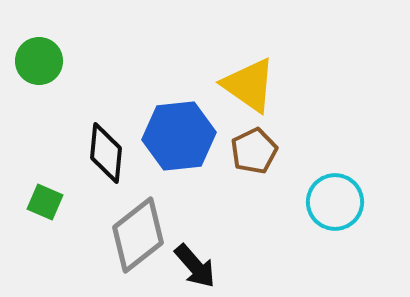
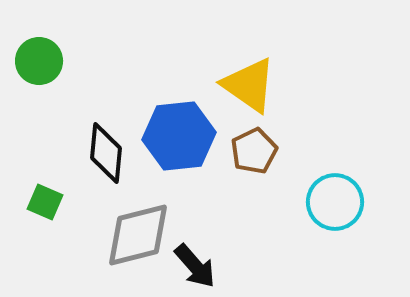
gray diamond: rotated 24 degrees clockwise
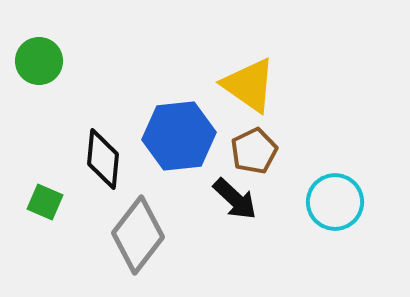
black diamond: moved 3 px left, 6 px down
gray diamond: rotated 38 degrees counterclockwise
black arrow: moved 40 px right, 67 px up; rotated 6 degrees counterclockwise
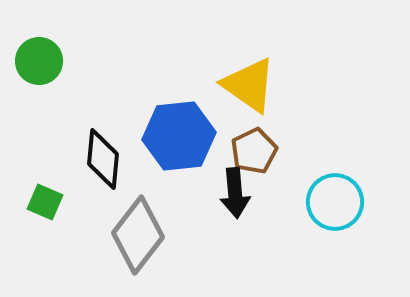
black arrow: moved 6 px up; rotated 42 degrees clockwise
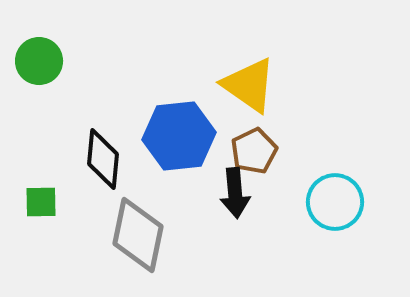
green square: moved 4 px left; rotated 24 degrees counterclockwise
gray diamond: rotated 26 degrees counterclockwise
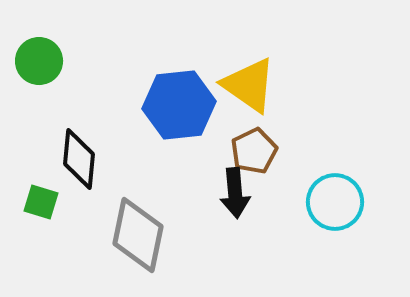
blue hexagon: moved 31 px up
black diamond: moved 24 px left
green square: rotated 18 degrees clockwise
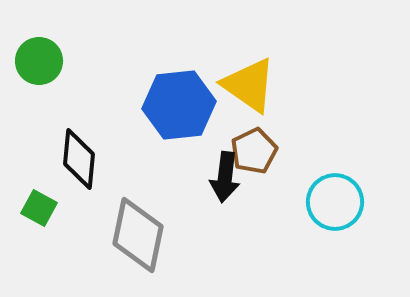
black arrow: moved 10 px left, 16 px up; rotated 12 degrees clockwise
green square: moved 2 px left, 6 px down; rotated 12 degrees clockwise
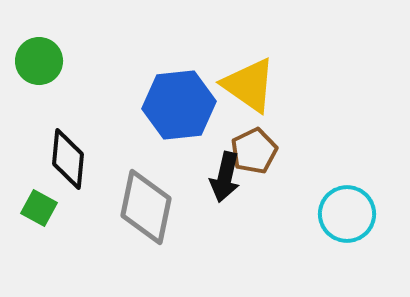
black diamond: moved 11 px left
black arrow: rotated 6 degrees clockwise
cyan circle: moved 12 px right, 12 px down
gray diamond: moved 8 px right, 28 px up
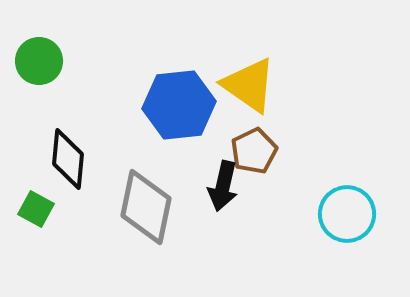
black arrow: moved 2 px left, 9 px down
green square: moved 3 px left, 1 px down
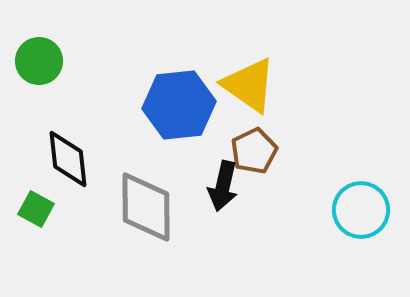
black diamond: rotated 12 degrees counterclockwise
gray diamond: rotated 12 degrees counterclockwise
cyan circle: moved 14 px right, 4 px up
